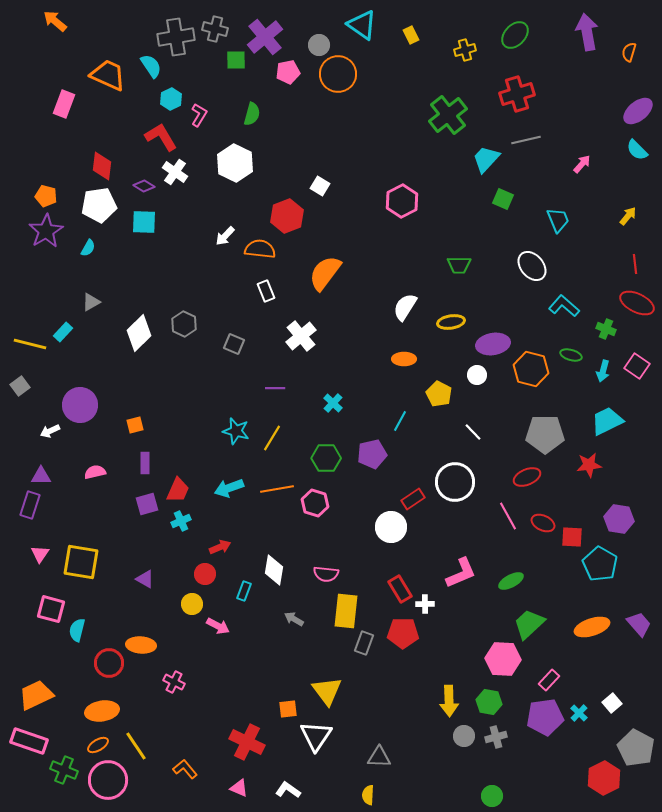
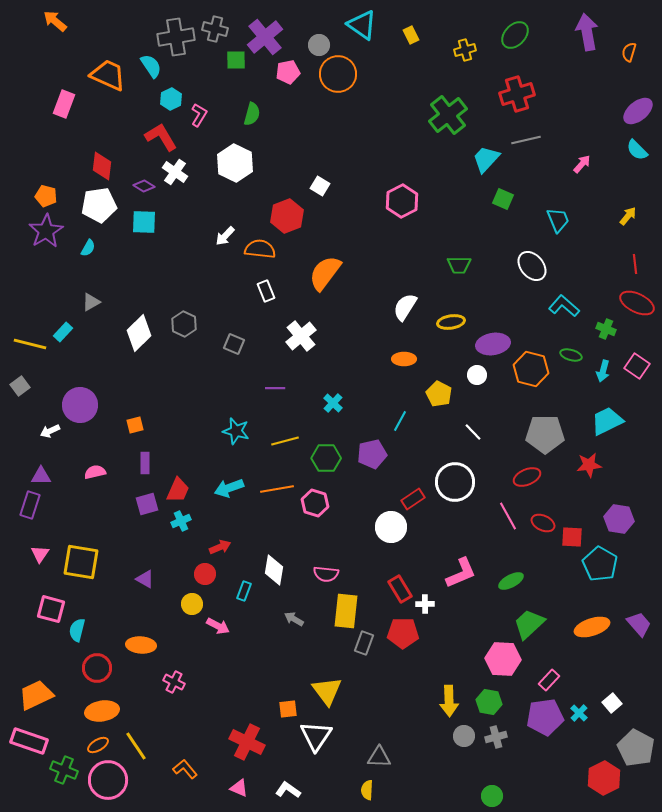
yellow line at (272, 438): moved 13 px right, 3 px down; rotated 44 degrees clockwise
red circle at (109, 663): moved 12 px left, 5 px down
yellow semicircle at (368, 795): moved 1 px left, 5 px up
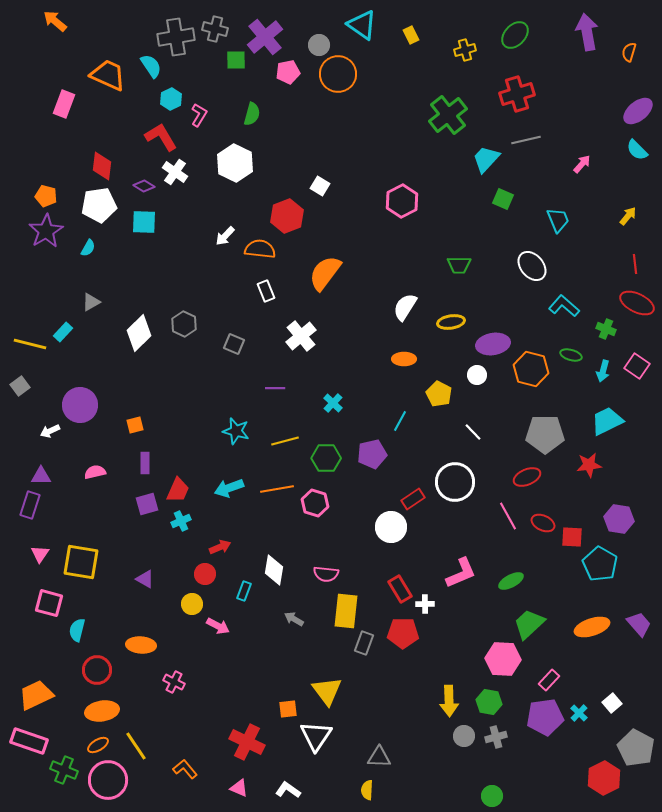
pink square at (51, 609): moved 2 px left, 6 px up
red circle at (97, 668): moved 2 px down
